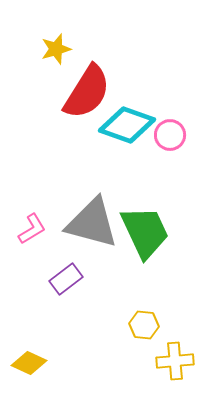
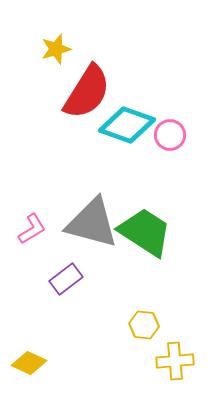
green trapezoid: rotated 32 degrees counterclockwise
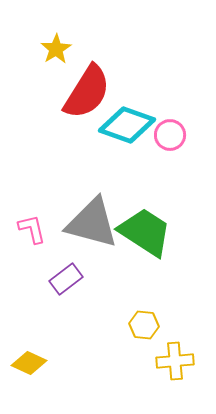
yellow star: rotated 16 degrees counterclockwise
pink L-shape: rotated 72 degrees counterclockwise
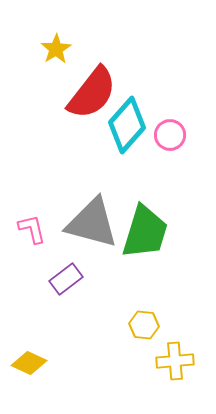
red semicircle: moved 5 px right, 1 px down; rotated 6 degrees clockwise
cyan diamond: rotated 68 degrees counterclockwise
green trapezoid: rotated 74 degrees clockwise
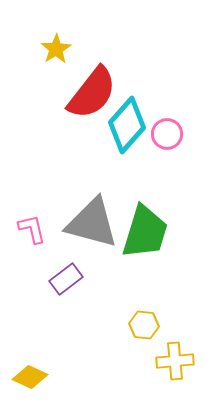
pink circle: moved 3 px left, 1 px up
yellow diamond: moved 1 px right, 14 px down
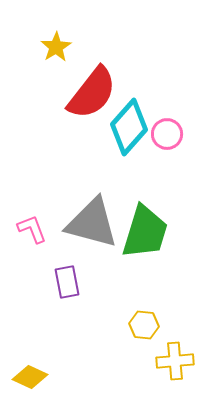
yellow star: moved 2 px up
cyan diamond: moved 2 px right, 2 px down
pink L-shape: rotated 8 degrees counterclockwise
purple rectangle: moved 1 px right, 3 px down; rotated 64 degrees counterclockwise
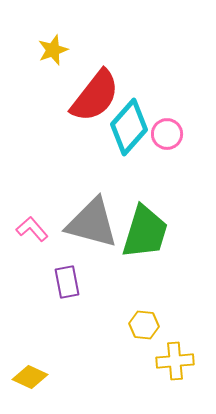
yellow star: moved 3 px left, 3 px down; rotated 12 degrees clockwise
red semicircle: moved 3 px right, 3 px down
pink L-shape: rotated 20 degrees counterclockwise
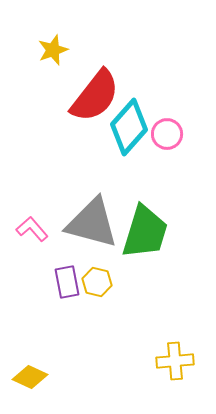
yellow hexagon: moved 47 px left, 43 px up; rotated 8 degrees clockwise
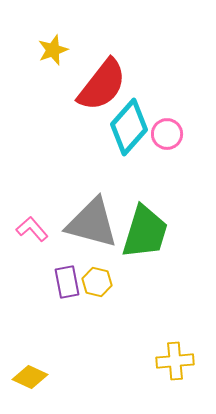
red semicircle: moved 7 px right, 11 px up
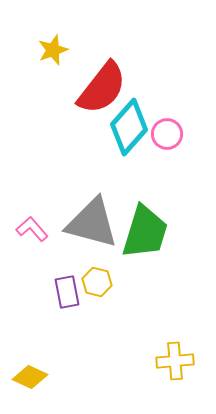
red semicircle: moved 3 px down
purple rectangle: moved 10 px down
